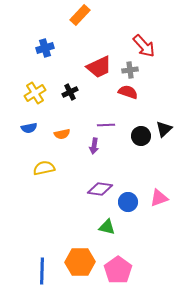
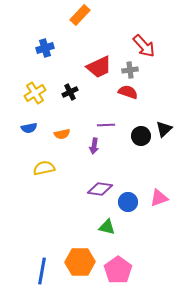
blue line: rotated 8 degrees clockwise
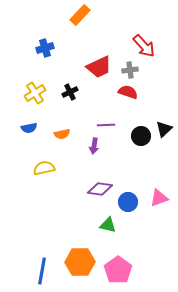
green triangle: moved 1 px right, 2 px up
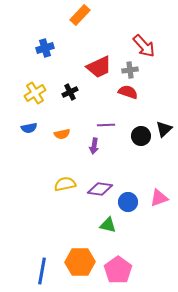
yellow semicircle: moved 21 px right, 16 px down
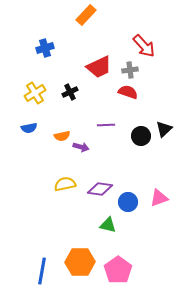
orange rectangle: moved 6 px right
orange semicircle: moved 2 px down
purple arrow: moved 13 px left, 1 px down; rotated 84 degrees counterclockwise
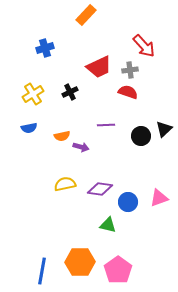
yellow cross: moved 2 px left, 1 px down
